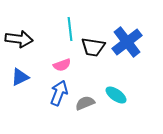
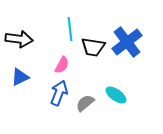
pink semicircle: rotated 42 degrees counterclockwise
gray semicircle: rotated 18 degrees counterclockwise
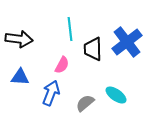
black trapezoid: moved 2 px down; rotated 80 degrees clockwise
blue triangle: rotated 30 degrees clockwise
blue arrow: moved 8 px left
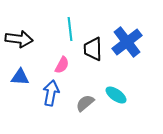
blue arrow: rotated 10 degrees counterclockwise
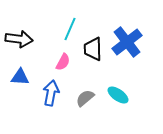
cyan line: rotated 30 degrees clockwise
pink semicircle: moved 1 px right, 3 px up
cyan ellipse: moved 2 px right
gray semicircle: moved 5 px up
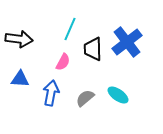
blue triangle: moved 2 px down
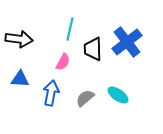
cyan line: rotated 10 degrees counterclockwise
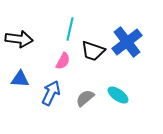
black trapezoid: moved 2 px down; rotated 70 degrees counterclockwise
pink semicircle: moved 1 px up
blue arrow: rotated 15 degrees clockwise
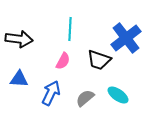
cyan line: rotated 10 degrees counterclockwise
blue cross: moved 1 px left, 4 px up
black trapezoid: moved 6 px right, 9 px down
blue triangle: moved 1 px left
